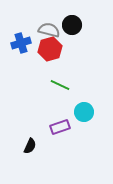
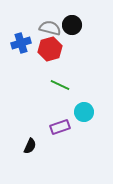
gray semicircle: moved 1 px right, 2 px up
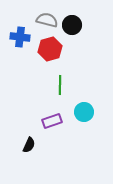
gray semicircle: moved 3 px left, 8 px up
blue cross: moved 1 px left, 6 px up; rotated 24 degrees clockwise
green line: rotated 66 degrees clockwise
purple rectangle: moved 8 px left, 6 px up
black semicircle: moved 1 px left, 1 px up
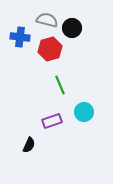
black circle: moved 3 px down
green line: rotated 24 degrees counterclockwise
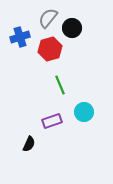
gray semicircle: moved 1 px right, 2 px up; rotated 65 degrees counterclockwise
blue cross: rotated 24 degrees counterclockwise
black semicircle: moved 1 px up
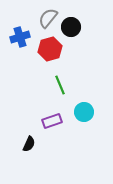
black circle: moved 1 px left, 1 px up
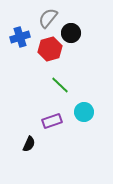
black circle: moved 6 px down
green line: rotated 24 degrees counterclockwise
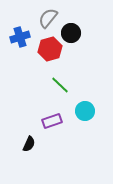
cyan circle: moved 1 px right, 1 px up
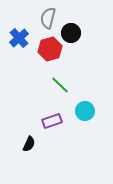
gray semicircle: rotated 25 degrees counterclockwise
blue cross: moved 1 px left, 1 px down; rotated 24 degrees counterclockwise
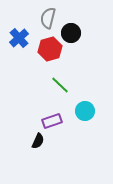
black semicircle: moved 9 px right, 3 px up
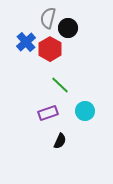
black circle: moved 3 px left, 5 px up
blue cross: moved 7 px right, 4 px down
red hexagon: rotated 15 degrees counterclockwise
purple rectangle: moved 4 px left, 8 px up
black semicircle: moved 22 px right
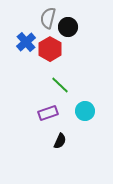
black circle: moved 1 px up
